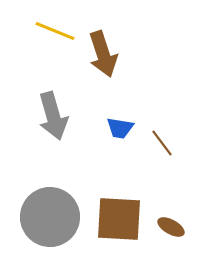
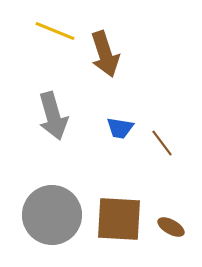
brown arrow: moved 2 px right
gray circle: moved 2 px right, 2 px up
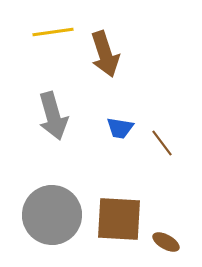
yellow line: moved 2 px left, 1 px down; rotated 30 degrees counterclockwise
brown ellipse: moved 5 px left, 15 px down
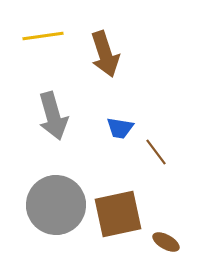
yellow line: moved 10 px left, 4 px down
brown line: moved 6 px left, 9 px down
gray circle: moved 4 px right, 10 px up
brown square: moved 1 px left, 5 px up; rotated 15 degrees counterclockwise
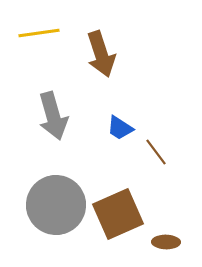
yellow line: moved 4 px left, 3 px up
brown arrow: moved 4 px left
blue trapezoid: rotated 24 degrees clockwise
brown square: rotated 12 degrees counterclockwise
brown ellipse: rotated 28 degrees counterclockwise
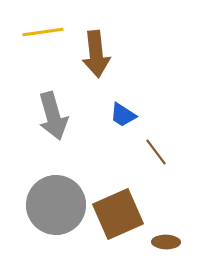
yellow line: moved 4 px right, 1 px up
brown arrow: moved 5 px left; rotated 12 degrees clockwise
blue trapezoid: moved 3 px right, 13 px up
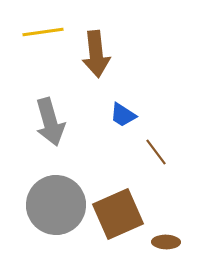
gray arrow: moved 3 px left, 6 px down
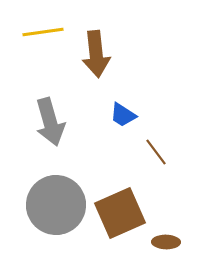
brown square: moved 2 px right, 1 px up
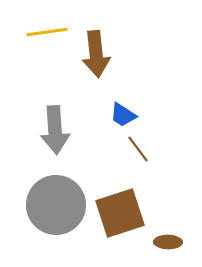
yellow line: moved 4 px right
gray arrow: moved 5 px right, 8 px down; rotated 12 degrees clockwise
brown line: moved 18 px left, 3 px up
brown square: rotated 6 degrees clockwise
brown ellipse: moved 2 px right
